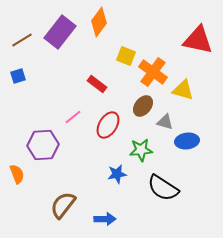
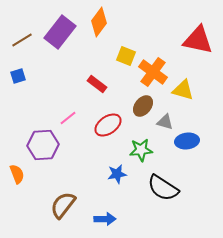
pink line: moved 5 px left, 1 px down
red ellipse: rotated 24 degrees clockwise
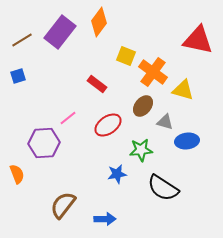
purple hexagon: moved 1 px right, 2 px up
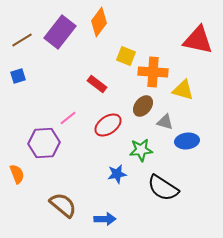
orange cross: rotated 32 degrees counterclockwise
brown semicircle: rotated 92 degrees clockwise
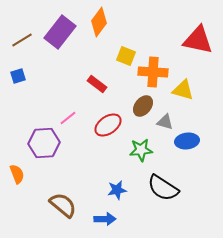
blue star: moved 16 px down
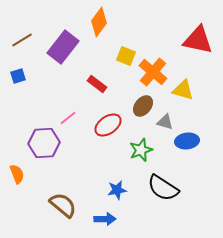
purple rectangle: moved 3 px right, 15 px down
orange cross: rotated 36 degrees clockwise
green star: rotated 15 degrees counterclockwise
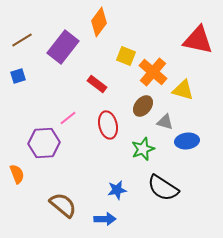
red ellipse: rotated 68 degrees counterclockwise
green star: moved 2 px right, 1 px up
